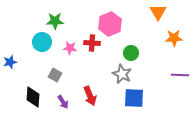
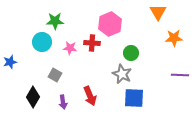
black diamond: rotated 25 degrees clockwise
purple arrow: rotated 24 degrees clockwise
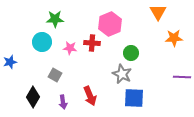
green star: moved 2 px up
purple line: moved 2 px right, 2 px down
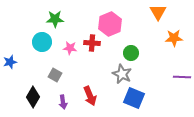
blue square: rotated 20 degrees clockwise
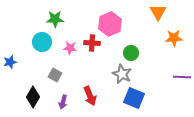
purple arrow: rotated 24 degrees clockwise
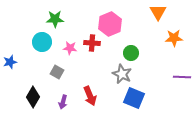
gray square: moved 2 px right, 3 px up
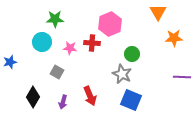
green circle: moved 1 px right, 1 px down
blue square: moved 3 px left, 2 px down
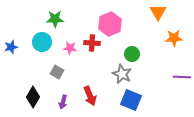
blue star: moved 1 px right, 15 px up
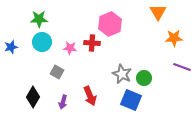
green star: moved 16 px left
green circle: moved 12 px right, 24 px down
purple line: moved 10 px up; rotated 18 degrees clockwise
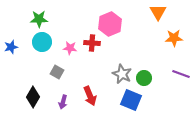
purple line: moved 1 px left, 7 px down
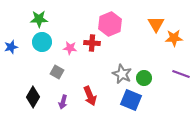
orange triangle: moved 2 px left, 12 px down
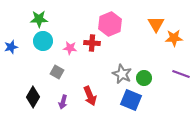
cyan circle: moved 1 px right, 1 px up
